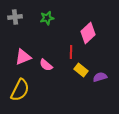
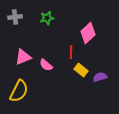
yellow semicircle: moved 1 px left, 1 px down
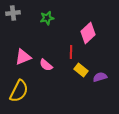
gray cross: moved 2 px left, 4 px up
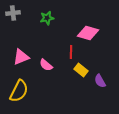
pink diamond: rotated 60 degrees clockwise
pink triangle: moved 2 px left
purple semicircle: moved 4 px down; rotated 104 degrees counterclockwise
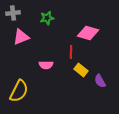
pink triangle: moved 20 px up
pink semicircle: rotated 40 degrees counterclockwise
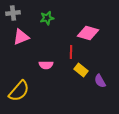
yellow semicircle: rotated 15 degrees clockwise
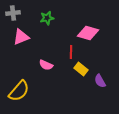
pink semicircle: rotated 24 degrees clockwise
yellow rectangle: moved 1 px up
